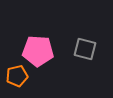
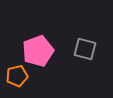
pink pentagon: rotated 24 degrees counterclockwise
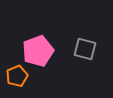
orange pentagon: rotated 10 degrees counterclockwise
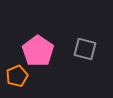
pink pentagon: rotated 16 degrees counterclockwise
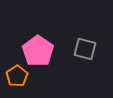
orange pentagon: rotated 10 degrees counterclockwise
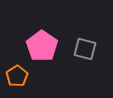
pink pentagon: moved 4 px right, 5 px up
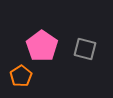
orange pentagon: moved 4 px right
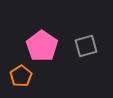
gray square: moved 1 px right, 3 px up; rotated 30 degrees counterclockwise
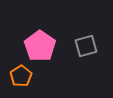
pink pentagon: moved 2 px left
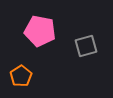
pink pentagon: moved 15 px up; rotated 24 degrees counterclockwise
